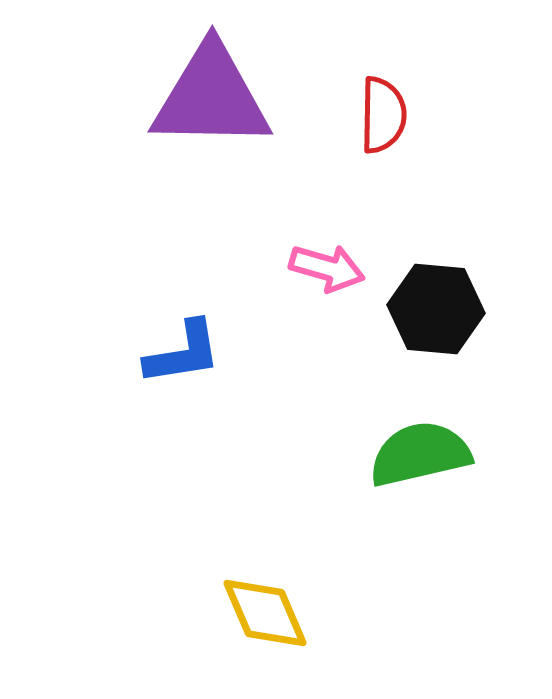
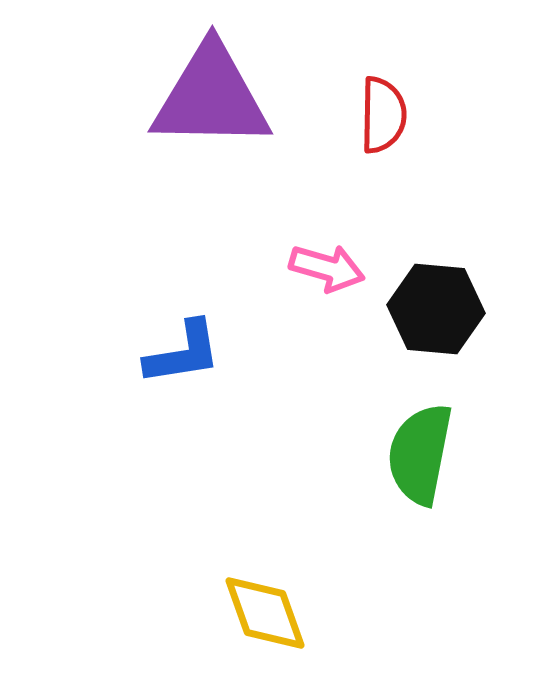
green semicircle: rotated 66 degrees counterclockwise
yellow diamond: rotated 4 degrees clockwise
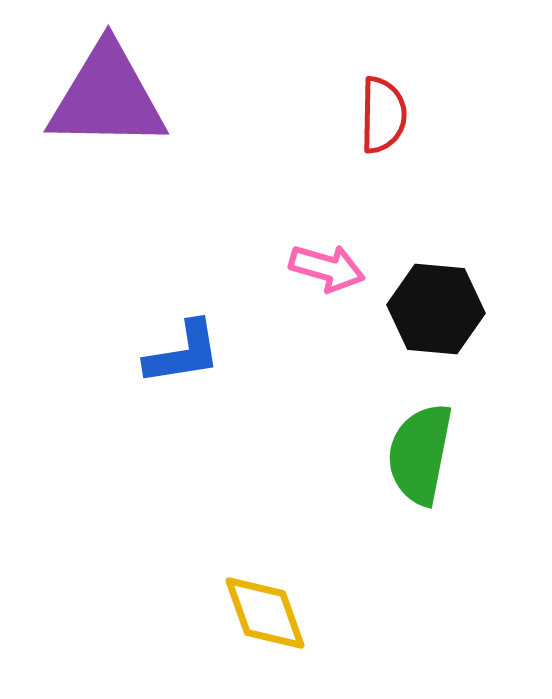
purple triangle: moved 104 px left
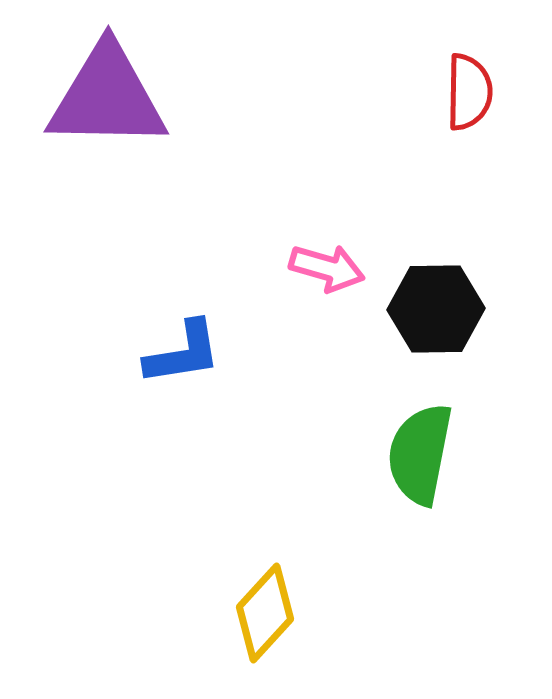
red semicircle: moved 86 px right, 23 px up
black hexagon: rotated 6 degrees counterclockwise
yellow diamond: rotated 62 degrees clockwise
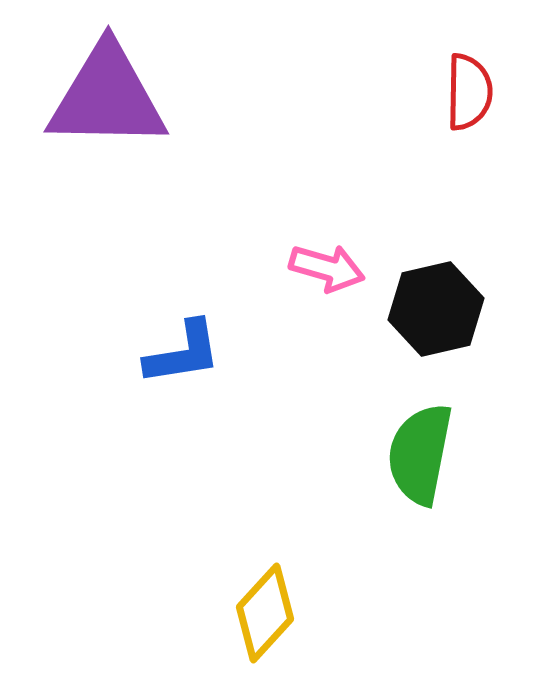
black hexagon: rotated 12 degrees counterclockwise
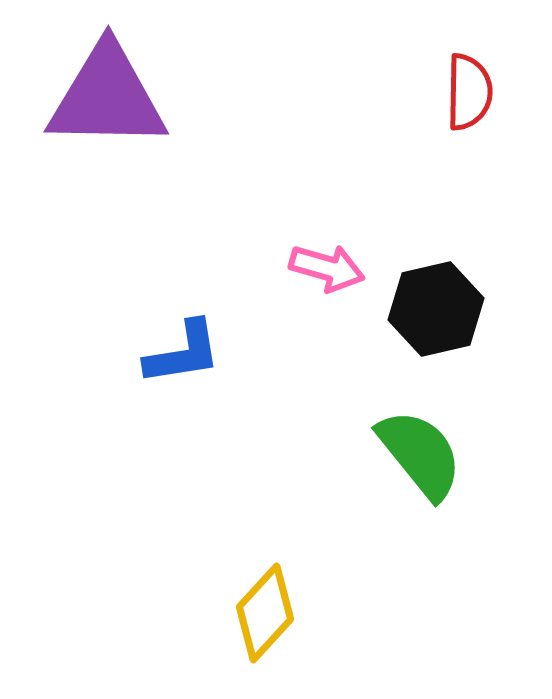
green semicircle: rotated 130 degrees clockwise
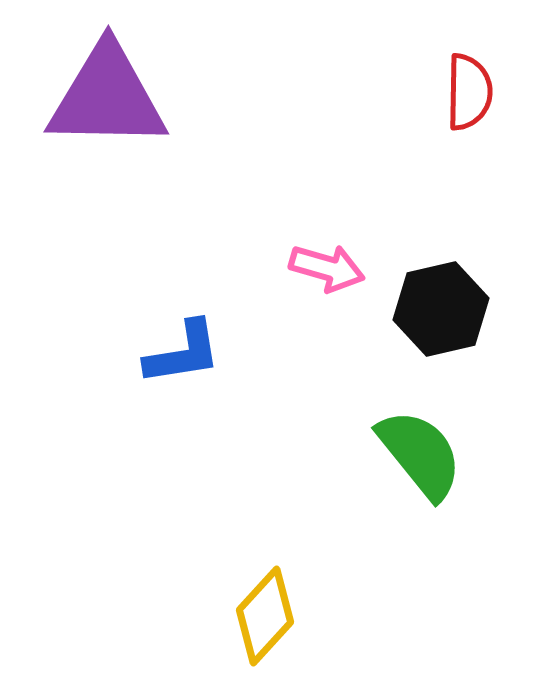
black hexagon: moved 5 px right
yellow diamond: moved 3 px down
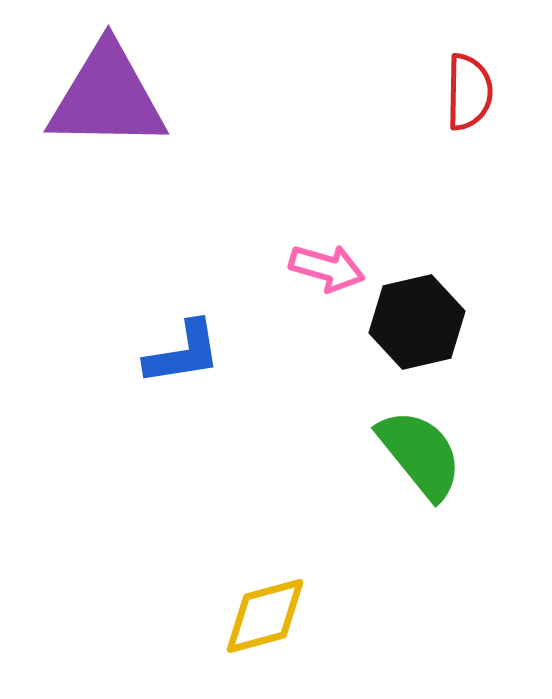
black hexagon: moved 24 px left, 13 px down
yellow diamond: rotated 32 degrees clockwise
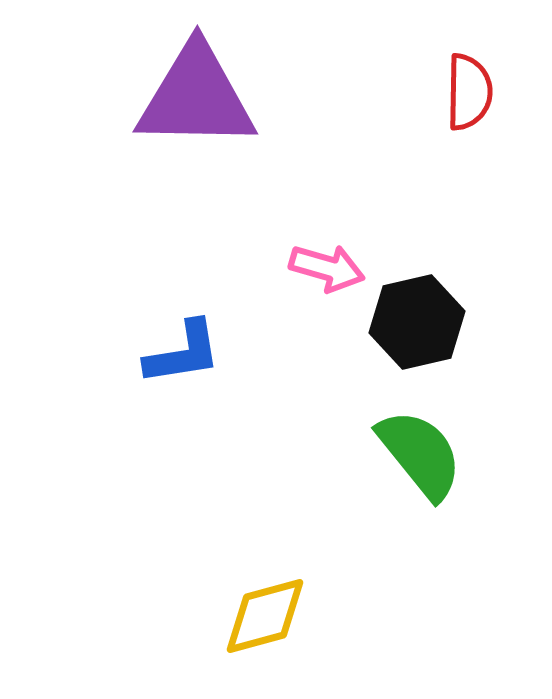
purple triangle: moved 89 px right
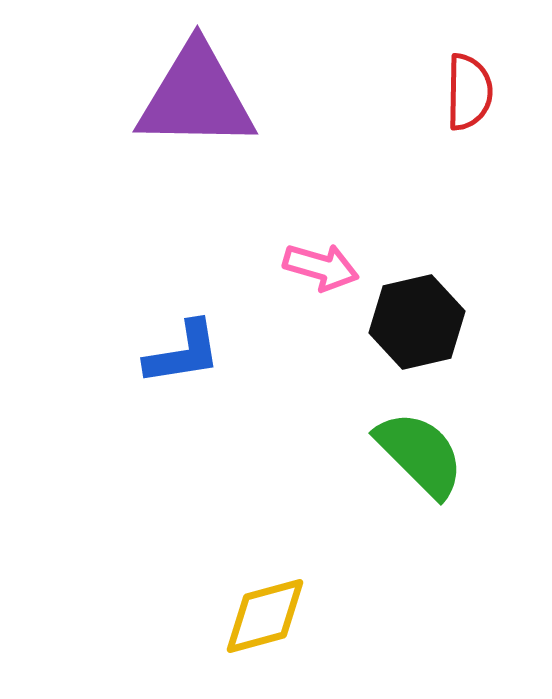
pink arrow: moved 6 px left, 1 px up
green semicircle: rotated 6 degrees counterclockwise
